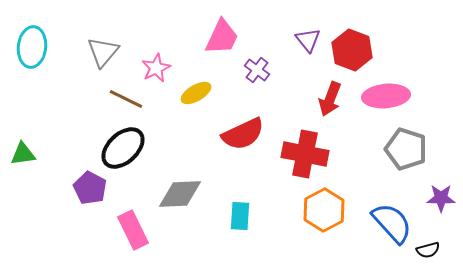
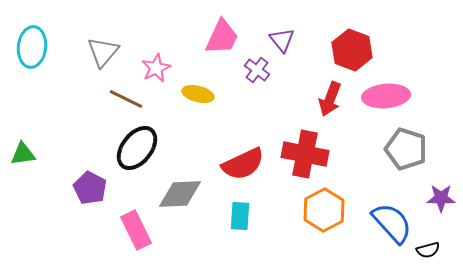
purple triangle: moved 26 px left
yellow ellipse: moved 2 px right, 1 px down; rotated 44 degrees clockwise
red semicircle: moved 30 px down
black ellipse: moved 14 px right; rotated 9 degrees counterclockwise
pink rectangle: moved 3 px right
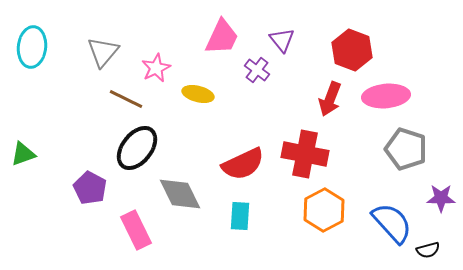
green triangle: rotated 12 degrees counterclockwise
gray diamond: rotated 66 degrees clockwise
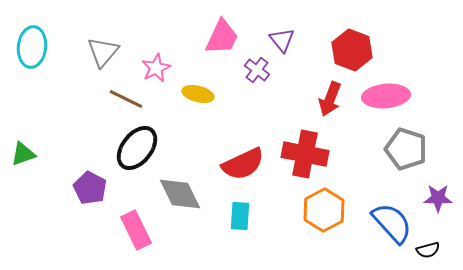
purple star: moved 3 px left
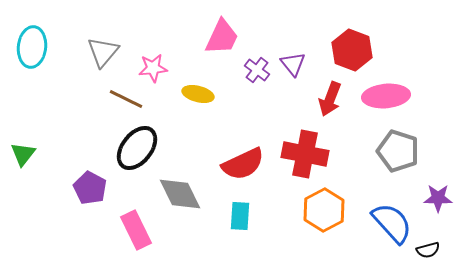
purple triangle: moved 11 px right, 24 px down
pink star: moved 3 px left; rotated 20 degrees clockwise
gray pentagon: moved 8 px left, 2 px down
green triangle: rotated 32 degrees counterclockwise
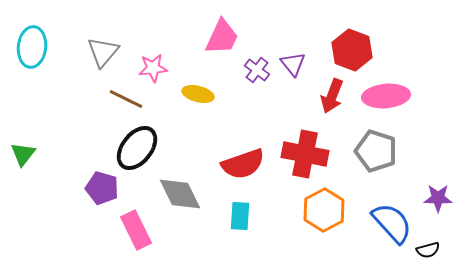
red arrow: moved 2 px right, 3 px up
gray pentagon: moved 22 px left
red semicircle: rotated 6 degrees clockwise
purple pentagon: moved 12 px right; rotated 12 degrees counterclockwise
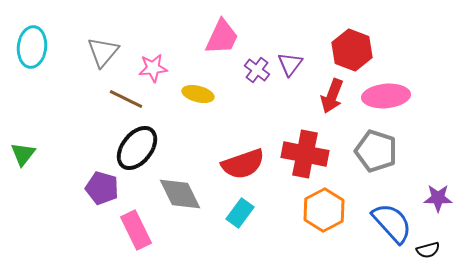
purple triangle: moved 3 px left; rotated 16 degrees clockwise
cyan rectangle: moved 3 px up; rotated 32 degrees clockwise
